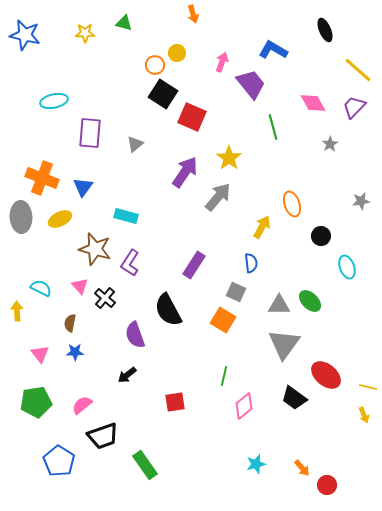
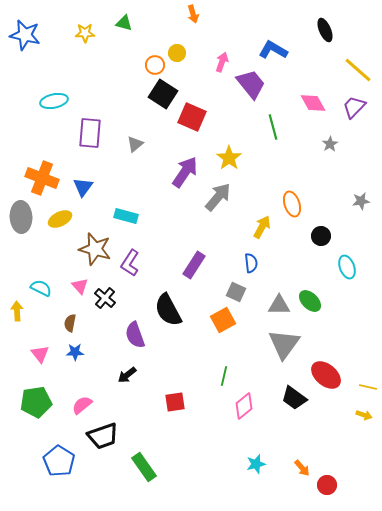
orange square at (223, 320): rotated 30 degrees clockwise
yellow arrow at (364, 415): rotated 49 degrees counterclockwise
green rectangle at (145, 465): moved 1 px left, 2 px down
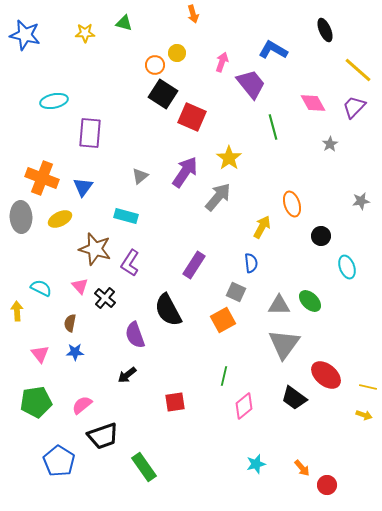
gray triangle at (135, 144): moved 5 px right, 32 px down
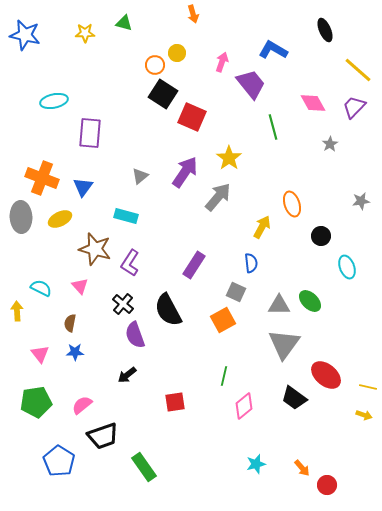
black cross at (105, 298): moved 18 px right, 6 px down
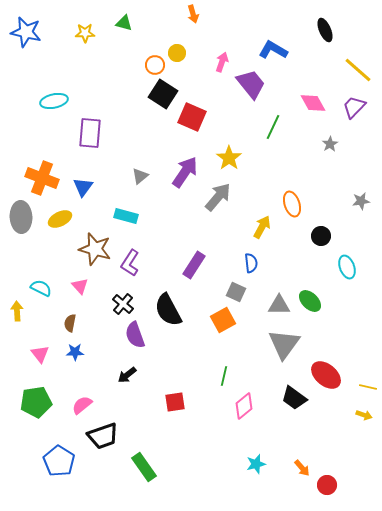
blue star at (25, 35): moved 1 px right, 3 px up
green line at (273, 127): rotated 40 degrees clockwise
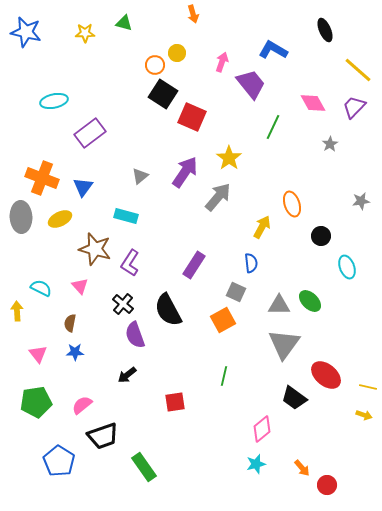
purple rectangle at (90, 133): rotated 48 degrees clockwise
pink triangle at (40, 354): moved 2 px left
pink diamond at (244, 406): moved 18 px right, 23 px down
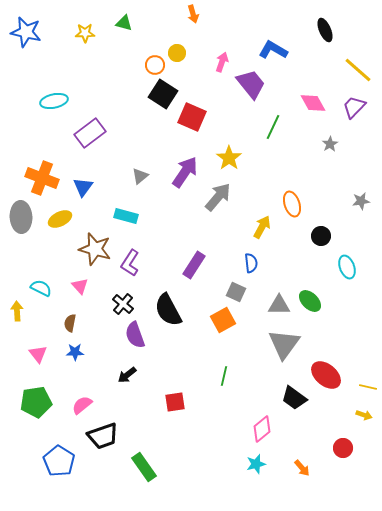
red circle at (327, 485): moved 16 px right, 37 px up
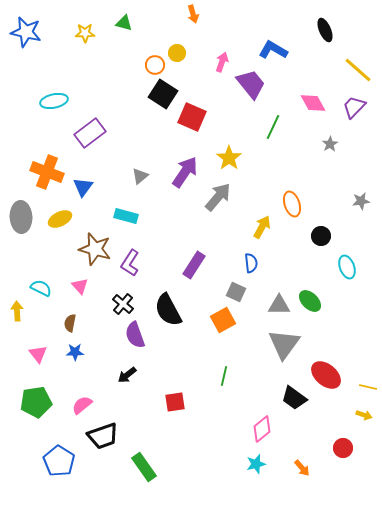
orange cross at (42, 178): moved 5 px right, 6 px up
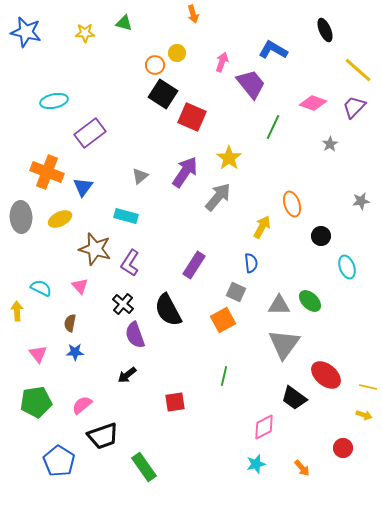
pink diamond at (313, 103): rotated 40 degrees counterclockwise
pink diamond at (262, 429): moved 2 px right, 2 px up; rotated 12 degrees clockwise
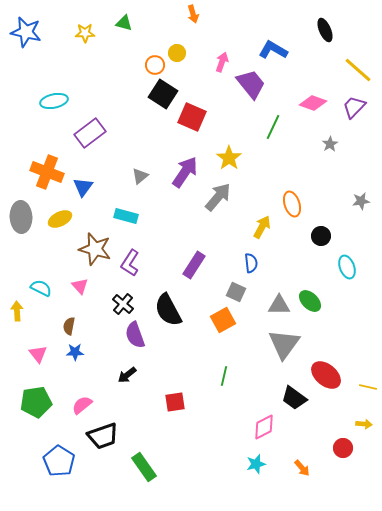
brown semicircle at (70, 323): moved 1 px left, 3 px down
yellow arrow at (364, 415): moved 9 px down; rotated 14 degrees counterclockwise
